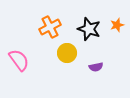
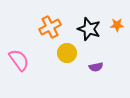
orange star: rotated 16 degrees clockwise
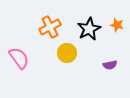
orange star: rotated 16 degrees clockwise
black star: rotated 25 degrees clockwise
pink semicircle: moved 2 px up
purple semicircle: moved 14 px right, 2 px up
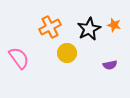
orange star: moved 3 px left
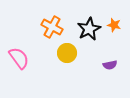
orange cross: moved 2 px right; rotated 35 degrees counterclockwise
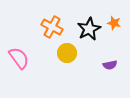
orange star: moved 2 px up
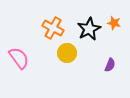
orange cross: moved 1 px right, 1 px down
purple semicircle: rotated 56 degrees counterclockwise
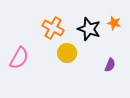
black star: rotated 25 degrees counterclockwise
pink semicircle: rotated 65 degrees clockwise
